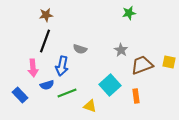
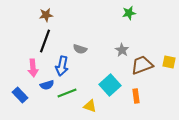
gray star: moved 1 px right
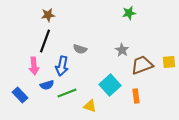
brown star: moved 2 px right
yellow square: rotated 16 degrees counterclockwise
pink arrow: moved 1 px right, 2 px up
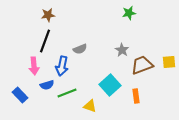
gray semicircle: rotated 40 degrees counterclockwise
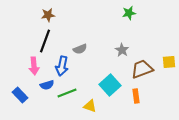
brown trapezoid: moved 4 px down
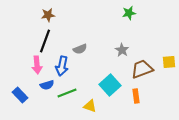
pink arrow: moved 3 px right, 1 px up
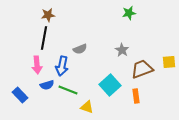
black line: moved 1 px left, 3 px up; rotated 10 degrees counterclockwise
green line: moved 1 px right, 3 px up; rotated 42 degrees clockwise
yellow triangle: moved 3 px left, 1 px down
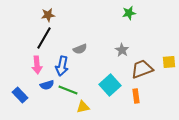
black line: rotated 20 degrees clockwise
yellow triangle: moved 4 px left; rotated 32 degrees counterclockwise
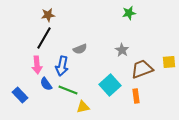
blue semicircle: moved 1 px left, 1 px up; rotated 72 degrees clockwise
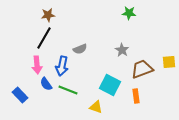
green star: rotated 16 degrees clockwise
cyan square: rotated 20 degrees counterclockwise
yellow triangle: moved 13 px right; rotated 32 degrees clockwise
